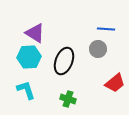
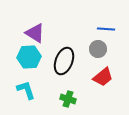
red trapezoid: moved 12 px left, 6 px up
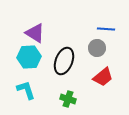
gray circle: moved 1 px left, 1 px up
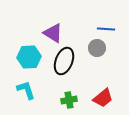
purple triangle: moved 18 px right
red trapezoid: moved 21 px down
green cross: moved 1 px right, 1 px down; rotated 28 degrees counterclockwise
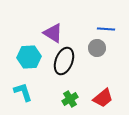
cyan L-shape: moved 3 px left, 2 px down
green cross: moved 1 px right, 1 px up; rotated 21 degrees counterclockwise
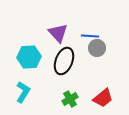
blue line: moved 16 px left, 7 px down
purple triangle: moved 5 px right; rotated 15 degrees clockwise
cyan L-shape: rotated 50 degrees clockwise
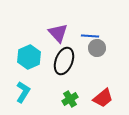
cyan hexagon: rotated 20 degrees counterclockwise
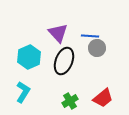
green cross: moved 2 px down
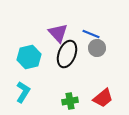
blue line: moved 1 px right, 2 px up; rotated 18 degrees clockwise
cyan hexagon: rotated 10 degrees clockwise
black ellipse: moved 3 px right, 7 px up
green cross: rotated 21 degrees clockwise
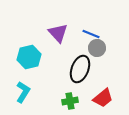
black ellipse: moved 13 px right, 15 px down
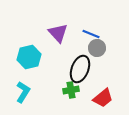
green cross: moved 1 px right, 11 px up
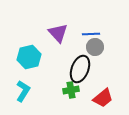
blue line: rotated 24 degrees counterclockwise
gray circle: moved 2 px left, 1 px up
cyan L-shape: moved 1 px up
